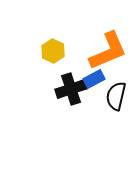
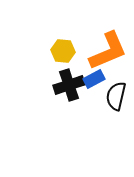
yellow hexagon: moved 10 px right; rotated 20 degrees counterclockwise
black cross: moved 2 px left, 4 px up
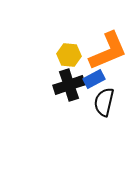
yellow hexagon: moved 6 px right, 4 px down
black semicircle: moved 12 px left, 6 px down
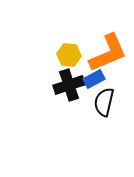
orange L-shape: moved 2 px down
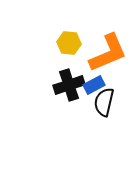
yellow hexagon: moved 12 px up
blue rectangle: moved 6 px down
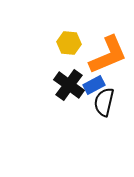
orange L-shape: moved 2 px down
black cross: rotated 36 degrees counterclockwise
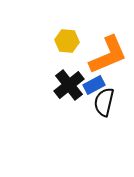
yellow hexagon: moved 2 px left, 2 px up
black cross: rotated 16 degrees clockwise
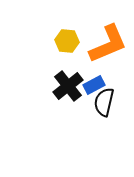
orange L-shape: moved 11 px up
black cross: moved 1 px left, 1 px down
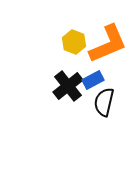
yellow hexagon: moved 7 px right, 1 px down; rotated 15 degrees clockwise
blue rectangle: moved 1 px left, 5 px up
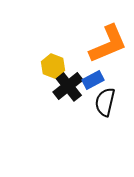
yellow hexagon: moved 21 px left, 24 px down
black semicircle: moved 1 px right
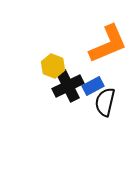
blue rectangle: moved 6 px down
black cross: rotated 12 degrees clockwise
